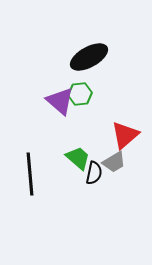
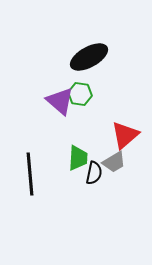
green hexagon: rotated 15 degrees clockwise
green trapezoid: rotated 52 degrees clockwise
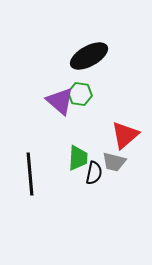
black ellipse: moved 1 px up
gray trapezoid: rotated 45 degrees clockwise
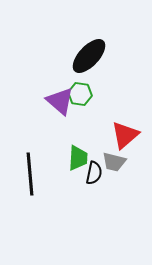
black ellipse: rotated 18 degrees counterclockwise
